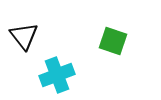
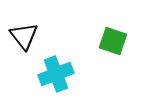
cyan cross: moved 1 px left, 1 px up
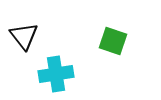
cyan cross: rotated 12 degrees clockwise
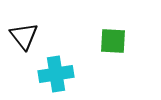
green square: rotated 16 degrees counterclockwise
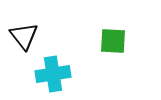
cyan cross: moved 3 px left
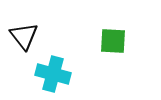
cyan cross: rotated 24 degrees clockwise
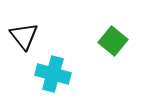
green square: rotated 36 degrees clockwise
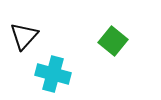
black triangle: rotated 20 degrees clockwise
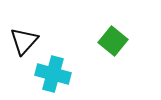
black triangle: moved 5 px down
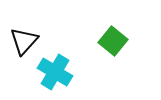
cyan cross: moved 2 px right, 2 px up; rotated 16 degrees clockwise
